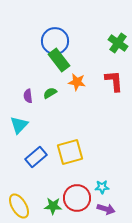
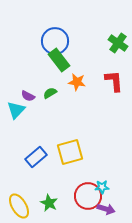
purple semicircle: rotated 56 degrees counterclockwise
cyan triangle: moved 3 px left, 15 px up
red circle: moved 11 px right, 2 px up
green star: moved 4 px left, 3 px up; rotated 24 degrees clockwise
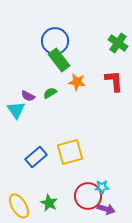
cyan triangle: rotated 18 degrees counterclockwise
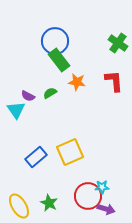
yellow square: rotated 8 degrees counterclockwise
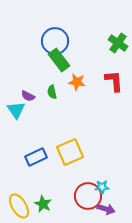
green semicircle: moved 2 px right, 1 px up; rotated 72 degrees counterclockwise
blue rectangle: rotated 15 degrees clockwise
green star: moved 6 px left, 1 px down
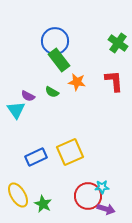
green semicircle: rotated 48 degrees counterclockwise
yellow ellipse: moved 1 px left, 11 px up
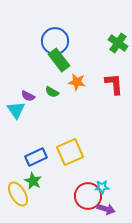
red L-shape: moved 3 px down
yellow ellipse: moved 1 px up
green star: moved 10 px left, 23 px up
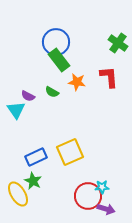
blue circle: moved 1 px right, 1 px down
red L-shape: moved 5 px left, 7 px up
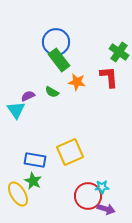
green cross: moved 1 px right, 9 px down
purple semicircle: rotated 128 degrees clockwise
blue rectangle: moved 1 px left, 3 px down; rotated 35 degrees clockwise
